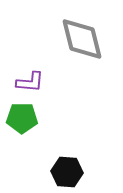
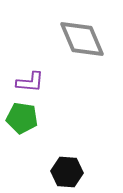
gray diamond: rotated 9 degrees counterclockwise
green pentagon: rotated 8 degrees clockwise
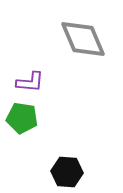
gray diamond: moved 1 px right
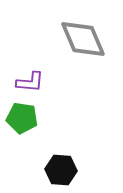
black hexagon: moved 6 px left, 2 px up
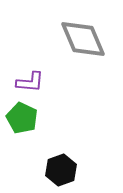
green pentagon: rotated 16 degrees clockwise
black hexagon: rotated 24 degrees counterclockwise
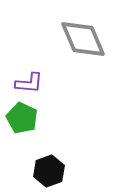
purple L-shape: moved 1 px left, 1 px down
black hexagon: moved 12 px left, 1 px down
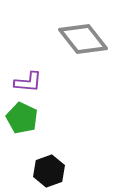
gray diamond: rotated 15 degrees counterclockwise
purple L-shape: moved 1 px left, 1 px up
